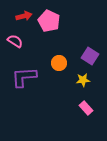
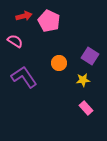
purple L-shape: rotated 60 degrees clockwise
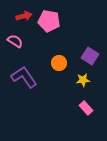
pink pentagon: rotated 15 degrees counterclockwise
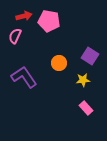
pink semicircle: moved 5 px up; rotated 98 degrees counterclockwise
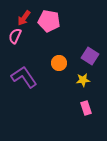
red arrow: moved 2 px down; rotated 140 degrees clockwise
pink rectangle: rotated 24 degrees clockwise
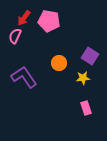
yellow star: moved 2 px up
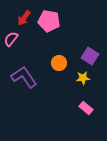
pink semicircle: moved 4 px left, 3 px down; rotated 14 degrees clockwise
pink rectangle: rotated 32 degrees counterclockwise
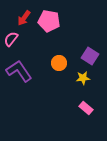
purple L-shape: moved 5 px left, 6 px up
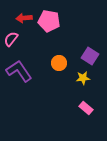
red arrow: rotated 49 degrees clockwise
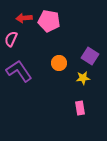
pink semicircle: rotated 14 degrees counterclockwise
pink rectangle: moved 6 px left; rotated 40 degrees clockwise
